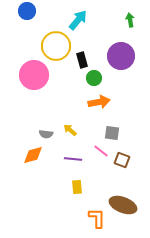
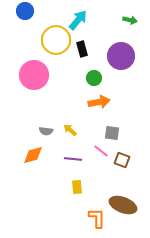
blue circle: moved 2 px left
green arrow: rotated 112 degrees clockwise
yellow circle: moved 6 px up
black rectangle: moved 11 px up
gray semicircle: moved 3 px up
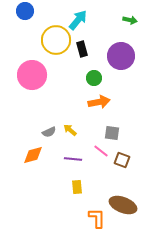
pink circle: moved 2 px left
gray semicircle: moved 3 px right, 1 px down; rotated 32 degrees counterclockwise
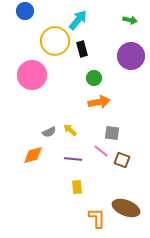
yellow circle: moved 1 px left, 1 px down
purple circle: moved 10 px right
brown ellipse: moved 3 px right, 3 px down
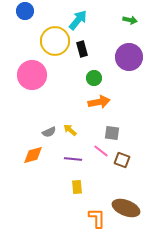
purple circle: moved 2 px left, 1 px down
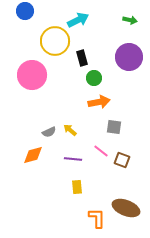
cyan arrow: rotated 25 degrees clockwise
black rectangle: moved 9 px down
gray square: moved 2 px right, 6 px up
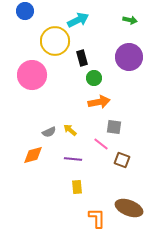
pink line: moved 7 px up
brown ellipse: moved 3 px right
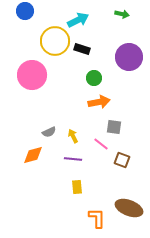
green arrow: moved 8 px left, 6 px up
black rectangle: moved 9 px up; rotated 56 degrees counterclockwise
yellow arrow: moved 3 px right, 6 px down; rotated 24 degrees clockwise
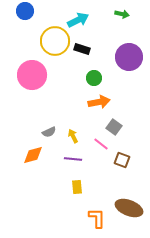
gray square: rotated 28 degrees clockwise
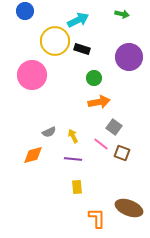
brown square: moved 7 px up
